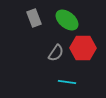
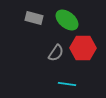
gray rectangle: rotated 54 degrees counterclockwise
cyan line: moved 2 px down
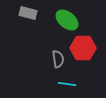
gray rectangle: moved 6 px left, 5 px up
gray semicircle: moved 2 px right, 6 px down; rotated 42 degrees counterclockwise
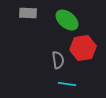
gray rectangle: rotated 12 degrees counterclockwise
red hexagon: rotated 10 degrees counterclockwise
gray semicircle: moved 1 px down
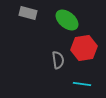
gray rectangle: rotated 12 degrees clockwise
red hexagon: moved 1 px right
cyan line: moved 15 px right
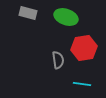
green ellipse: moved 1 px left, 3 px up; rotated 20 degrees counterclockwise
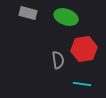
red hexagon: moved 1 px down
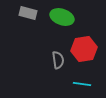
green ellipse: moved 4 px left
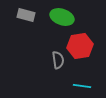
gray rectangle: moved 2 px left, 2 px down
red hexagon: moved 4 px left, 3 px up
cyan line: moved 2 px down
